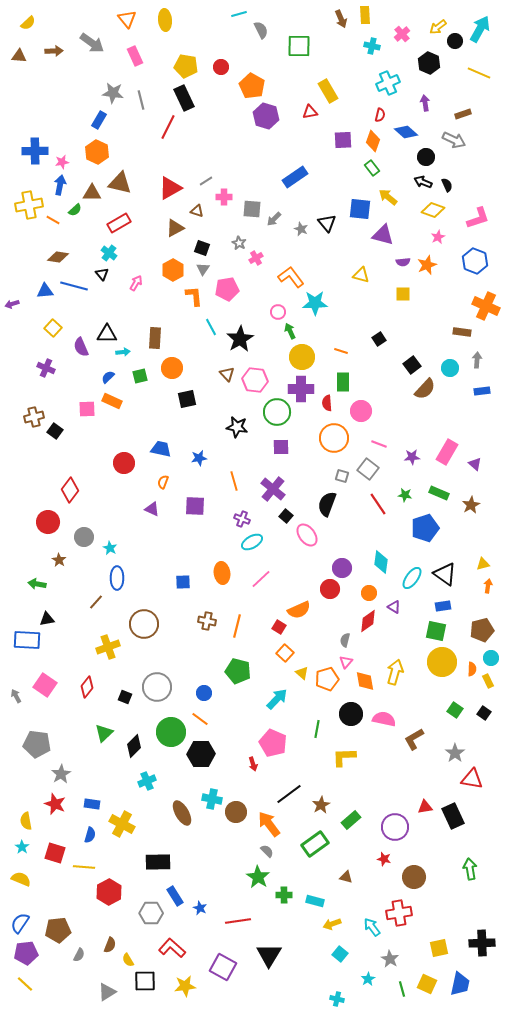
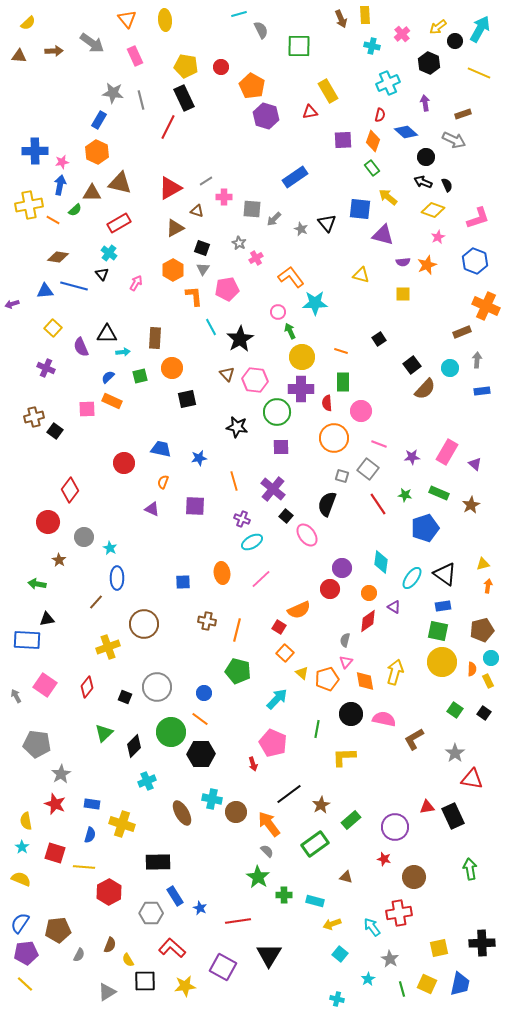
brown rectangle at (462, 332): rotated 30 degrees counterclockwise
orange line at (237, 626): moved 4 px down
green square at (436, 631): moved 2 px right
red triangle at (425, 807): moved 2 px right
yellow cross at (122, 824): rotated 10 degrees counterclockwise
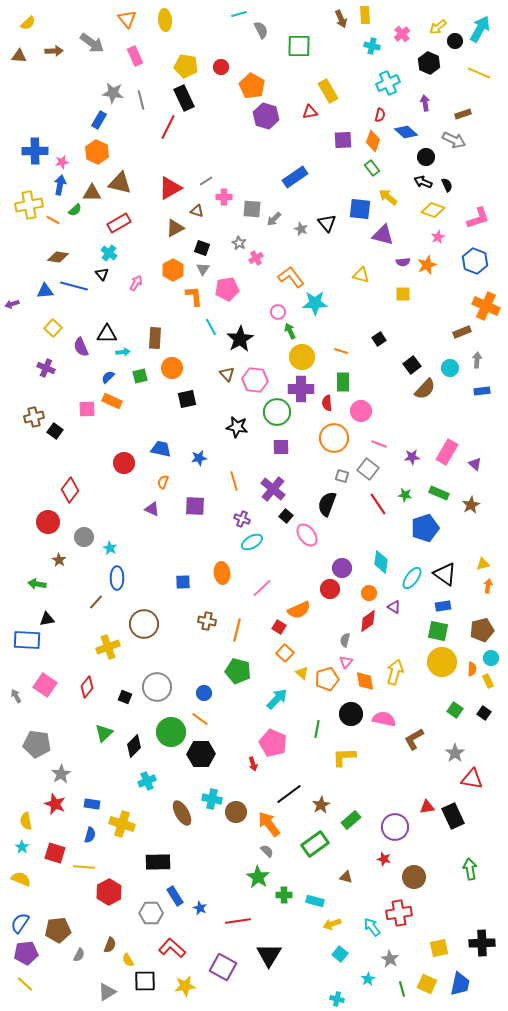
pink line at (261, 579): moved 1 px right, 9 px down
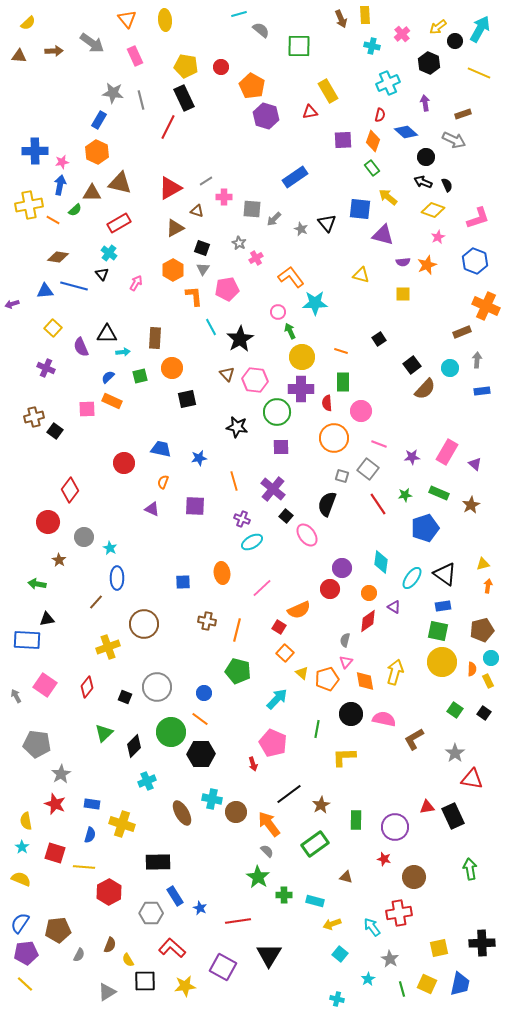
gray semicircle at (261, 30): rotated 24 degrees counterclockwise
green star at (405, 495): rotated 16 degrees counterclockwise
green rectangle at (351, 820): moved 5 px right; rotated 48 degrees counterclockwise
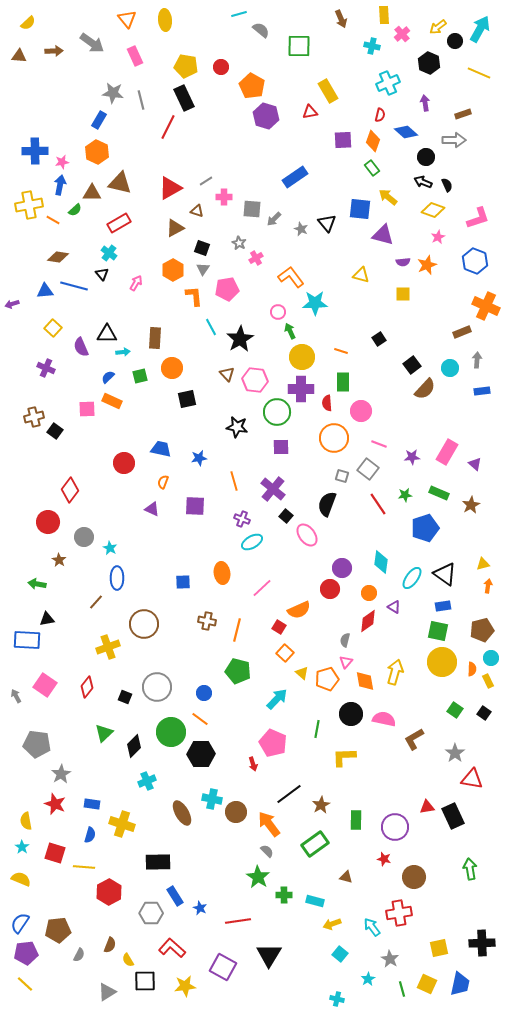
yellow rectangle at (365, 15): moved 19 px right
gray arrow at (454, 140): rotated 25 degrees counterclockwise
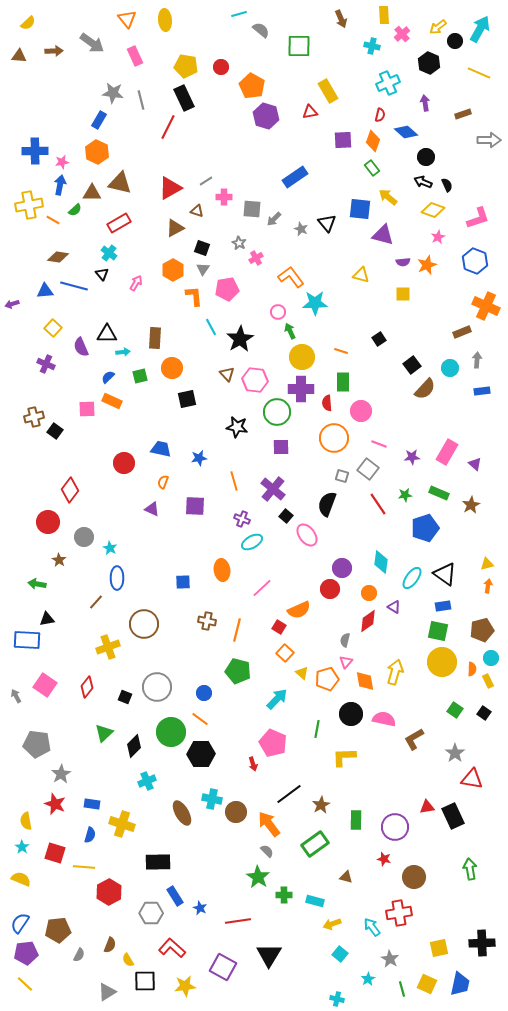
gray arrow at (454, 140): moved 35 px right
purple cross at (46, 368): moved 4 px up
yellow triangle at (483, 564): moved 4 px right
orange ellipse at (222, 573): moved 3 px up
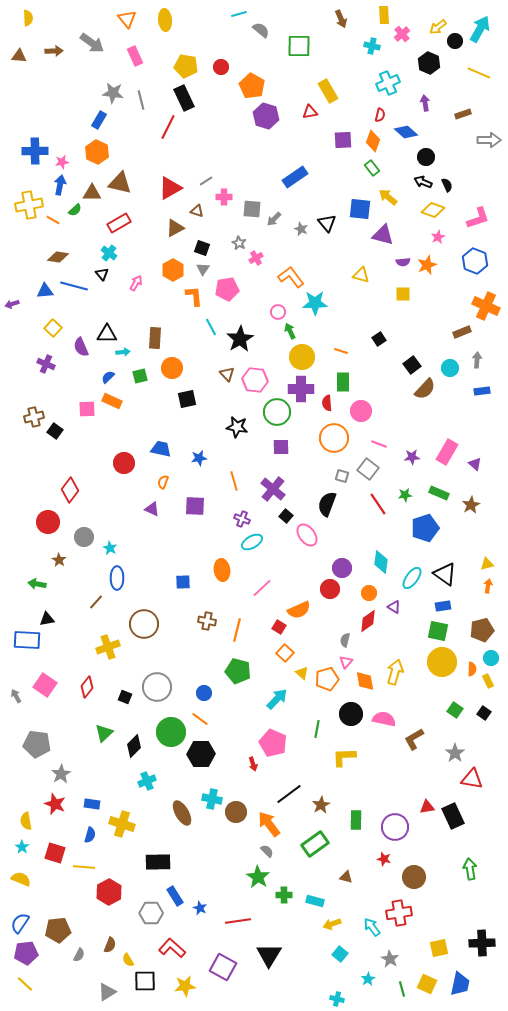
yellow semicircle at (28, 23): moved 5 px up; rotated 49 degrees counterclockwise
